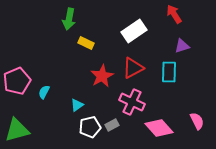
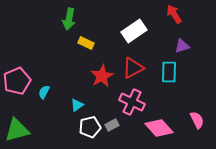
pink semicircle: moved 1 px up
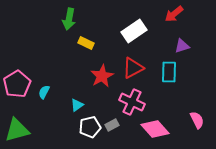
red arrow: rotated 96 degrees counterclockwise
pink pentagon: moved 3 px down; rotated 8 degrees counterclockwise
pink diamond: moved 4 px left, 1 px down
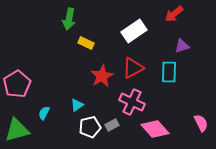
cyan semicircle: moved 21 px down
pink semicircle: moved 4 px right, 3 px down
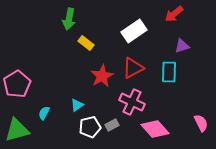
yellow rectangle: rotated 14 degrees clockwise
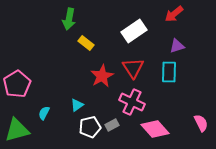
purple triangle: moved 5 px left
red triangle: rotated 35 degrees counterclockwise
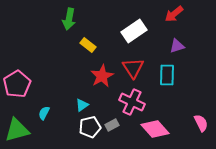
yellow rectangle: moved 2 px right, 2 px down
cyan rectangle: moved 2 px left, 3 px down
cyan triangle: moved 5 px right
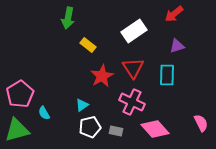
green arrow: moved 1 px left, 1 px up
pink pentagon: moved 3 px right, 10 px down
cyan semicircle: rotated 56 degrees counterclockwise
gray rectangle: moved 4 px right, 6 px down; rotated 40 degrees clockwise
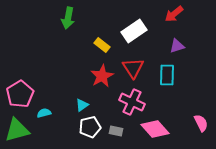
yellow rectangle: moved 14 px right
cyan semicircle: rotated 104 degrees clockwise
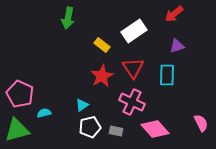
pink pentagon: rotated 16 degrees counterclockwise
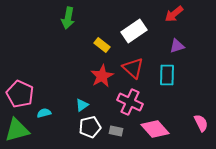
red triangle: rotated 15 degrees counterclockwise
pink cross: moved 2 px left
